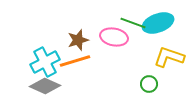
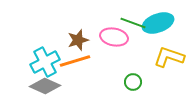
green circle: moved 16 px left, 2 px up
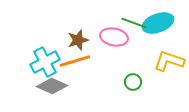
green line: moved 1 px right
yellow L-shape: moved 4 px down
gray diamond: moved 7 px right
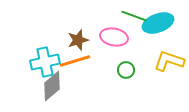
green line: moved 7 px up
cyan cross: rotated 16 degrees clockwise
green circle: moved 7 px left, 12 px up
gray diamond: rotated 64 degrees counterclockwise
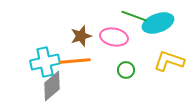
brown star: moved 3 px right, 4 px up
orange line: rotated 12 degrees clockwise
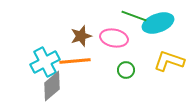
pink ellipse: moved 1 px down
cyan cross: rotated 16 degrees counterclockwise
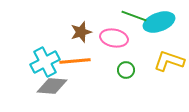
cyan ellipse: moved 1 px right, 1 px up
brown star: moved 4 px up
gray diamond: rotated 44 degrees clockwise
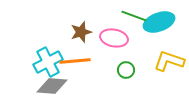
cyan cross: moved 3 px right
